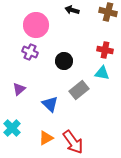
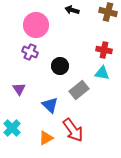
red cross: moved 1 px left
black circle: moved 4 px left, 5 px down
purple triangle: rotated 24 degrees counterclockwise
blue triangle: moved 1 px down
red arrow: moved 12 px up
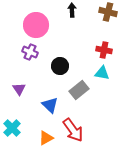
black arrow: rotated 72 degrees clockwise
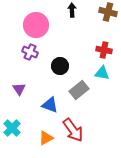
blue triangle: rotated 24 degrees counterclockwise
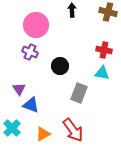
gray rectangle: moved 3 px down; rotated 30 degrees counterclockwise
blue triangle: moved 19 px left
orange triangle: moved 3 px left, 4 px up
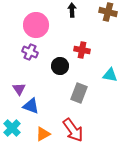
red cross: moved 22 px left
cyan triangle: moved 8 px right, 2 px down
blue triangle: moved 1 px down
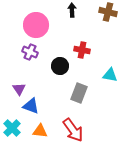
orange triangle: moved 3 px left, 3 px up; rotated 35 degrees clockwise
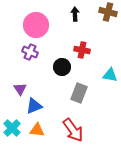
black arrow: moved 3 px right, 4 px down
black circle: moved 2 px right, 1 px down
purple triangle: moved 1 px right
blue triangle: moved 3 px right; rotated 42 degrees counterclockwise
orange triangle: moved 3 px left, 1 px up
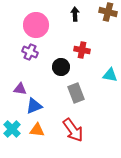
black circle: moved 1 px left
purple triangle: rotated 48 degrees counterclockwise
gray rectangle: moved 3 px left; rotated 42 degrees counterclockwise
cyan cross: moved 1 px down
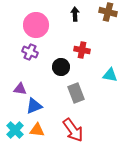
cyan cross: moved 3 px right, 1 px down
